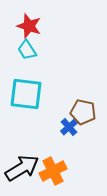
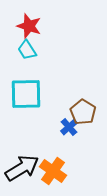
cyan square: rotated 8 degrees counterclockwise
brown pentagon: rotated 20 degrees clockwise
orange cross: rotated 28 degrees counterclockwise
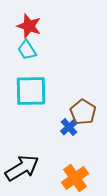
cyan square: moved 5 px right, 3 px up
orange cross: moved 22 px right, 7 px down; rotated 20 degrees clockwise
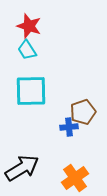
brown pentagon: rotated 20 degrees clockwise
blue cross: rotated 36 degrees clockwise
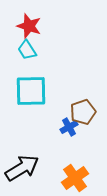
blue cross: rotated 24 degrees counterclockwise
